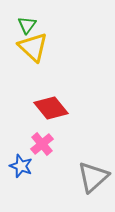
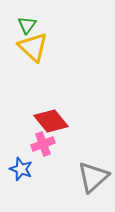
red diamond: moved 13 px down
pink cross: moved 1 px right; rotated 20 degrees clockwise
blue star: moved 3 px down
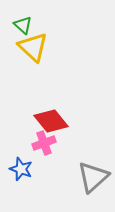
green triangle: moved 4 px left; rotated 24 degrees counterclockwise
pink cross: moved 1 px right, 1 px up
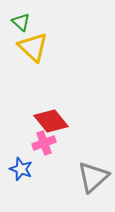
green triangle: moved 2 px left, 3 px up
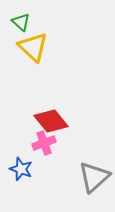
gray triangle: moved 1 px right
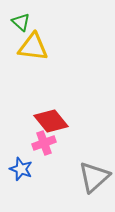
yellow triangle: rotated 36 degrees counterclockwise
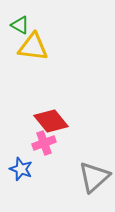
green triangle: moved 1 px left, 3 px down; rotated 12 degrees counterclockwise
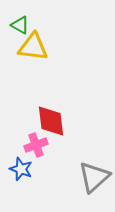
red diamond: rotated 32 degrees clockwise
pink cross: moved 8 px left, 2 px down
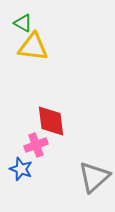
green triangle: moved 3 px right, 2 px up
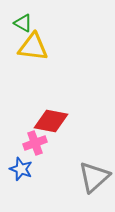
red diamond: rotated 72 degrees counterclockwise
pink cross: moved 1 px left, 2 px up
